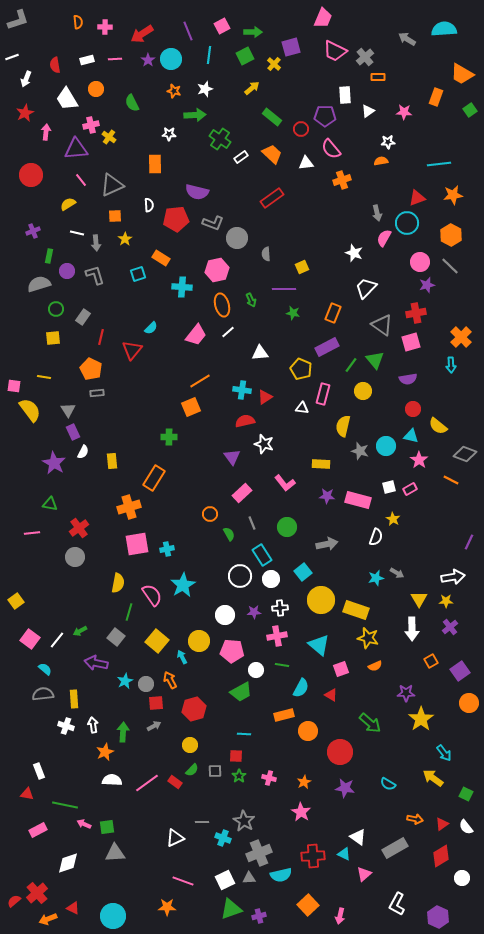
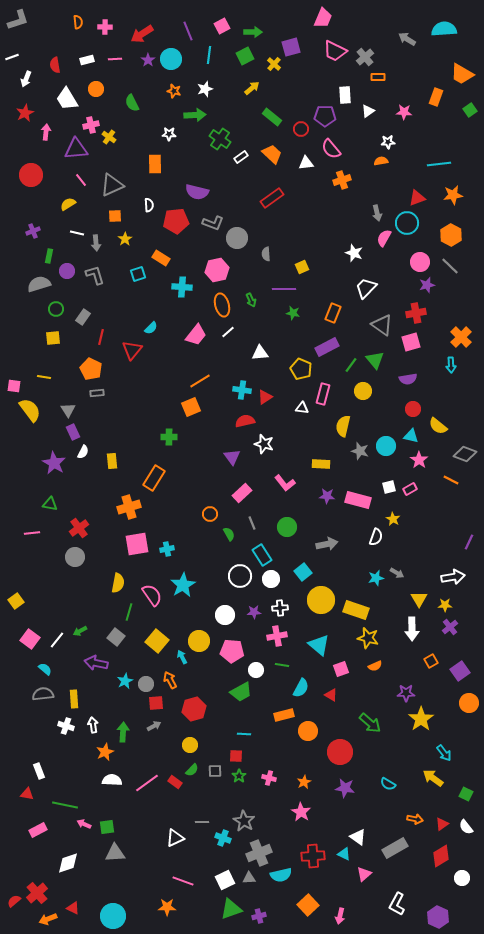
red pentagon at (176, 219): moved 2 px down
yellow star at (446, 601): moved 1 px left, 4 px down
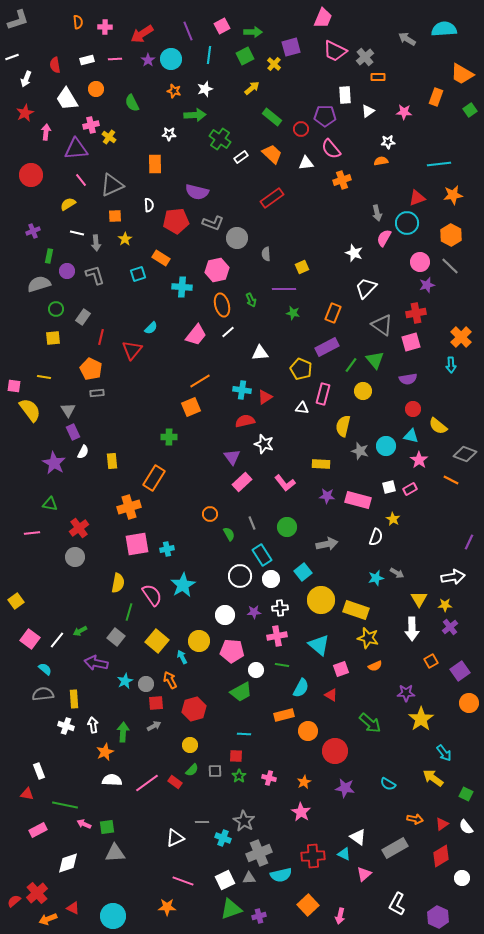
pink rectangle at (242, 493): moved 11 px up
red circle at (340, 752): moved 5 px left, 1 px up
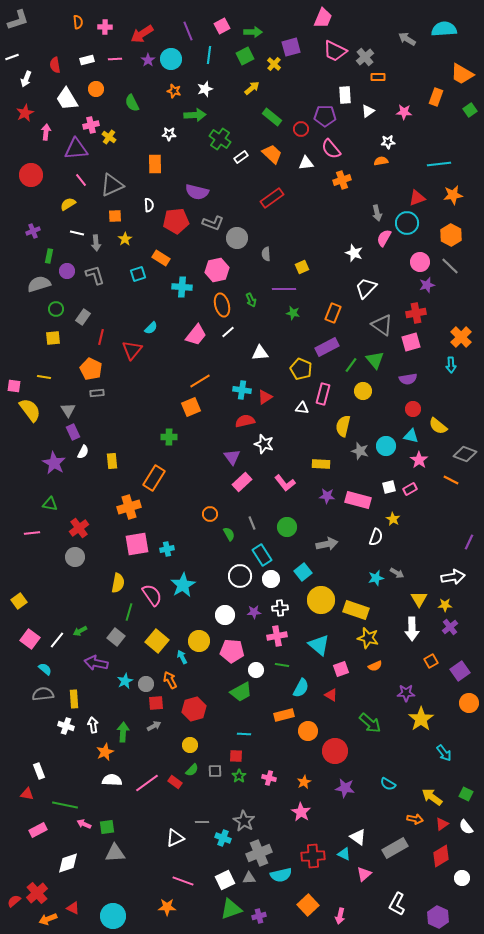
yellow square at (16, 601): moved 3 px right
yellow arrow at (433, 778): moved 1 px left, 19 px down
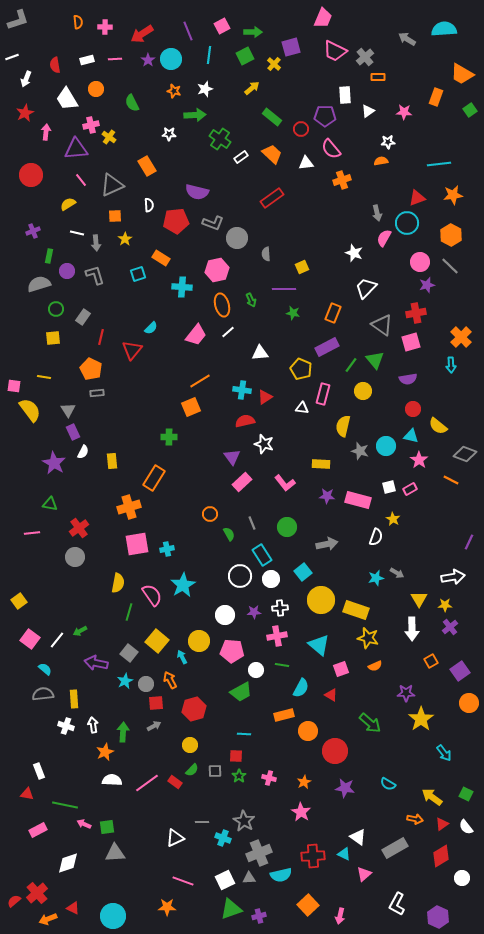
orange rectangle at (155, 164): moved 8 px left, 2 px down; rotated 30 degrees counterclockwise
gray square at (116, 637): moved 13 px right, 16 px down
